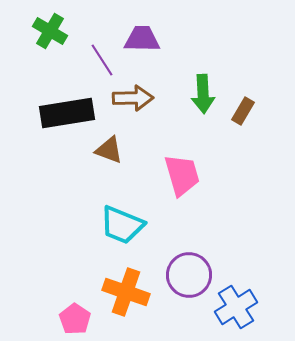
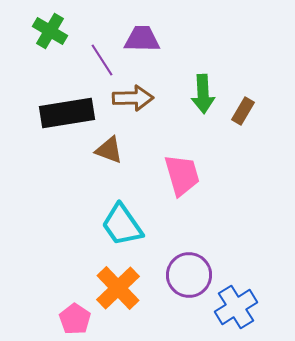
cyan trapezoid: rotated 33 degrees clockwise
orange cross: moved 8 px left, 4 px up; rotated 27 degrees clockwise
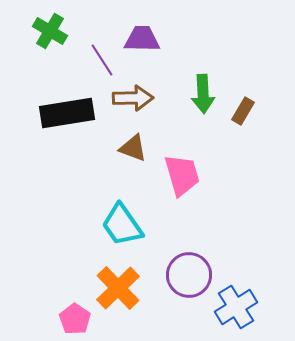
brown triangle: moved 24 px right, 2 px up
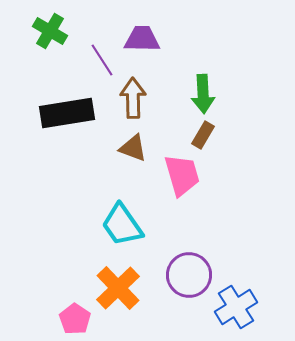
brown arrow: rotated 90 degrees counterclockwise
brown rectangle: moved 40 px left, 24 px down
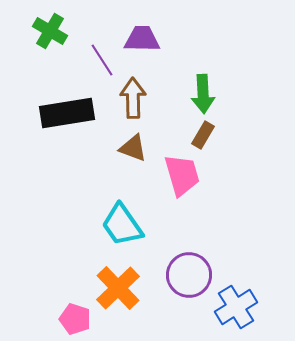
pink pentagon: rotated 16 degrees counterclockwise
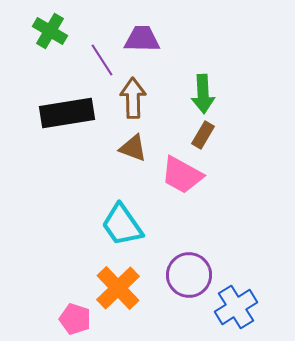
pink trapezoid: rotated 135 degrees clockwise
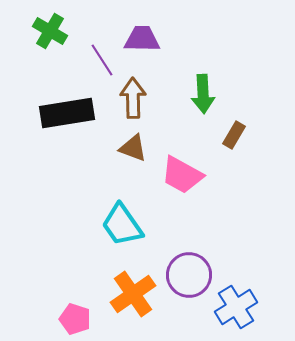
brown rectangle: moved 31 px right
orange cross: moved 15 px right, 6 px down; rotated 9 degrees clockwise
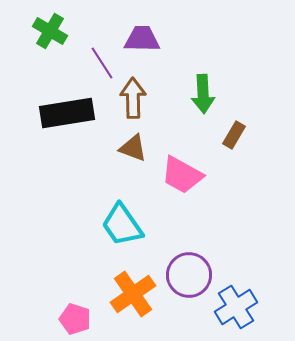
purple line: moved 3 px down
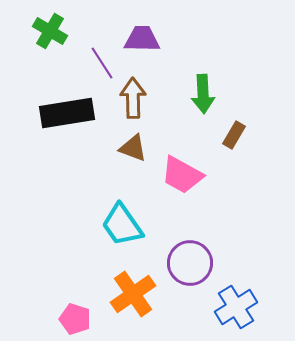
purple circle: moved 1 px right, 12 px up
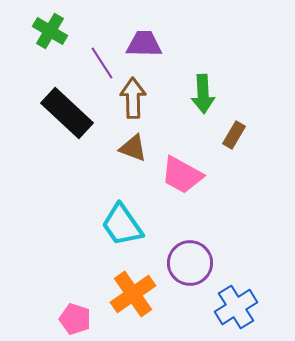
purple trapezoid: moved 2 px right, 5 px down
black rectangle: rotated 52 degrees clockwise
